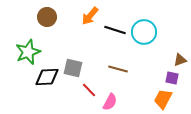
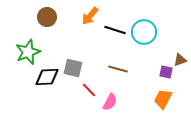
purple square: moved 6 px left, 6 px up
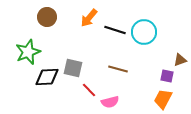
orange arrow: moved 1 px left, 2 px down
purple square: moved 1 px right, 4 px down
pink semicircle: rotated 48 degrees clockwise
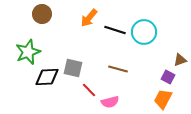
brown circle: moved 5 px left, 3 px up
purple square: moved 1 px right, 1 px down; rotated 16 degrees clockwise
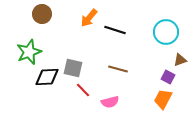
cyan circle: moved 22 px right
green star: moved 1 px right
red line: moved 6 px left
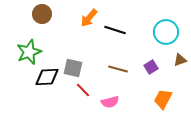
purple square: moved 17 px left, 10 px up; rotated 32 degrees clockwise
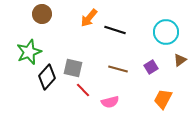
brown triangle: rotated 16 degrees counterclockwise
black diamond: rotated 45 degrees counterclockwise
